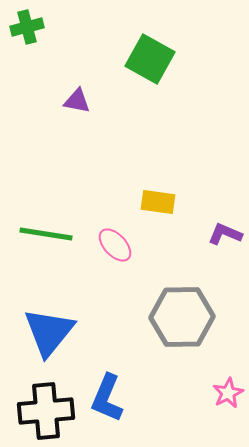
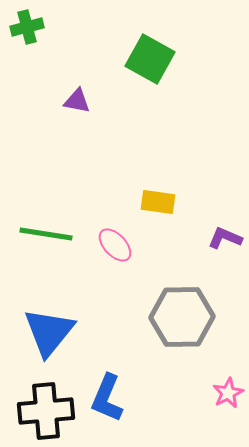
purple L-shape: moved 4 px down
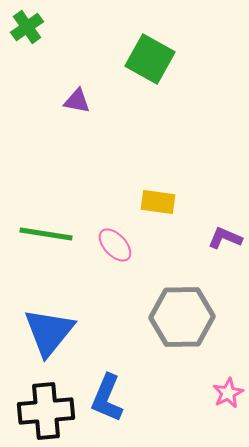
green cross: rotated 20 degrees counterclockwise
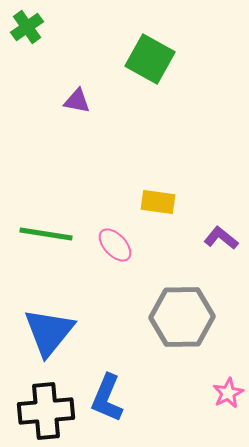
purple L-shape: moved 4 px left; rotated 16 degrees clockwise
